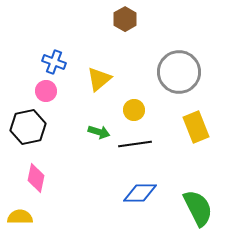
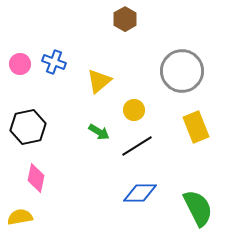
gray circle: moved 3 px right, 1 px up
yellow triangle: moved 2 px down
pink circle: moved 26 px left, 27 px up
green arrow: rotated 15 degrees clockwise
black line: moved 2 px right, 2 px down; rotated 24 degrees counterclockwise
yellow semicircle: rotated 10 degrees counterclockwise
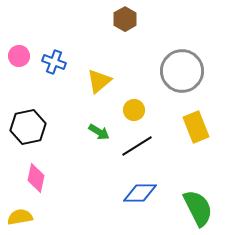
pink circle: moved 1 px left, 8 px up
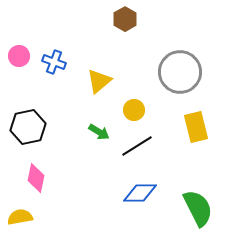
gray circle: moved 2 px left, 1 px down
yellow rectangle: rotated 8 degrees clockwise
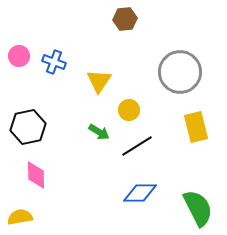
brown hexagon: rotated 25 degrees clockwise
yellow triangle: rotated 16 degrees counterclockwise
yellow circle: moved 5 px left
pink diamond: moved 3 px up; rotated 12 degrees counterclockwise
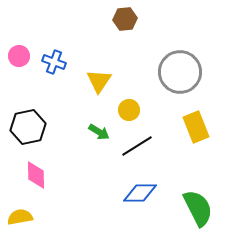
yellow rectangle: rotated 8 degrees counterclockwise
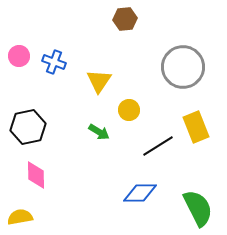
gray circle: moved 3 px right, 5 px up
black line: moved 21 px right
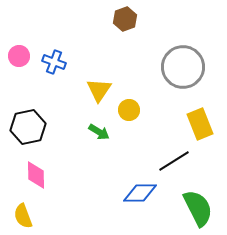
brown hexagon: rotated 15 degrees counterclockwise
yellow triangle: moved 9 px down
yellow rectangle: moved 4 px right, 3 px up
black line: moved 16 px right, 15 px down
yellow semicircle: moved 3 px right, 1 px up; rotated 100 degrees counterclockwise
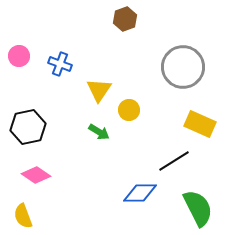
blue cross: moved 6 px right, 2 px down
yellow rectangle: rotated 44 degrees counterclockwise
pink diamond: rotated 56 degrees counterclockwise
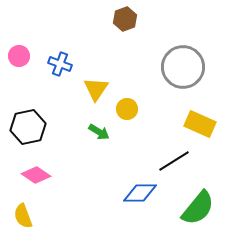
yellow triangle: moved 3 px left, 1 px up
yellow circle: moved 2 px left, 1 px up
green semicircle: rotated 66 degrees clockwise
